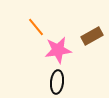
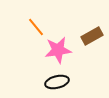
black ellipse: rotated 70 degrees clockwise
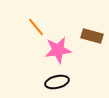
brown rectangle: rotated 45 degrees clockwise
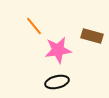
orange line: moved 2 px left, 1 px up
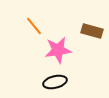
brown rectangle: moved 5 px up
black ellipse: moved 2 px left
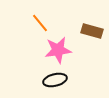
orange line: moved 6 px right, 3 px up
black ellipse: moved 2 px up
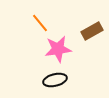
brown rectangle: rotated 45 degrees counterclockwise
pink star: moved 1 px up
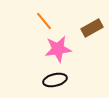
orange line: moved 4 px right, 2 px up
brown rectangle: moved 3 px up
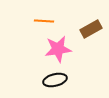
orange line: rotated 48 degrees counterclockwise
brown rectangle: moved 1 px left, 1 px down
